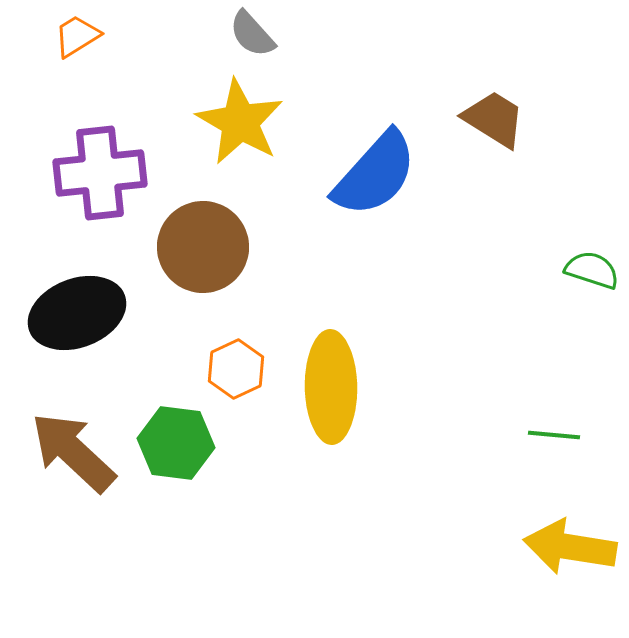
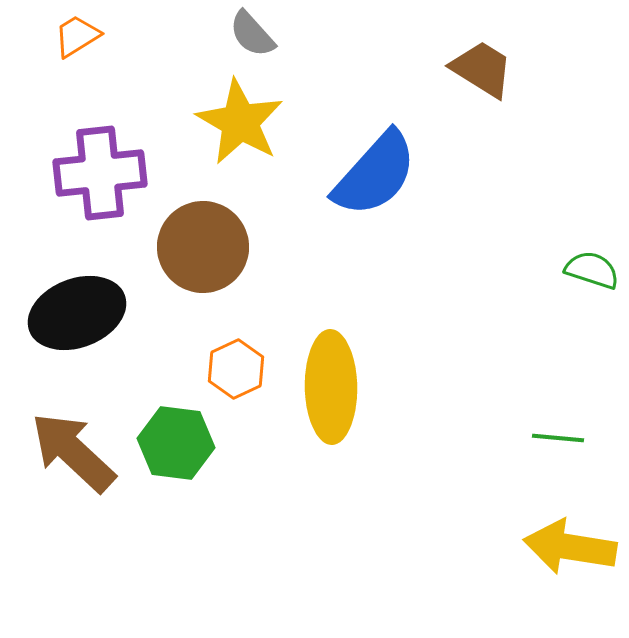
brown trapezoid: moved 12 px left, 50 px up
green line: moved 4 px right, 3 px down
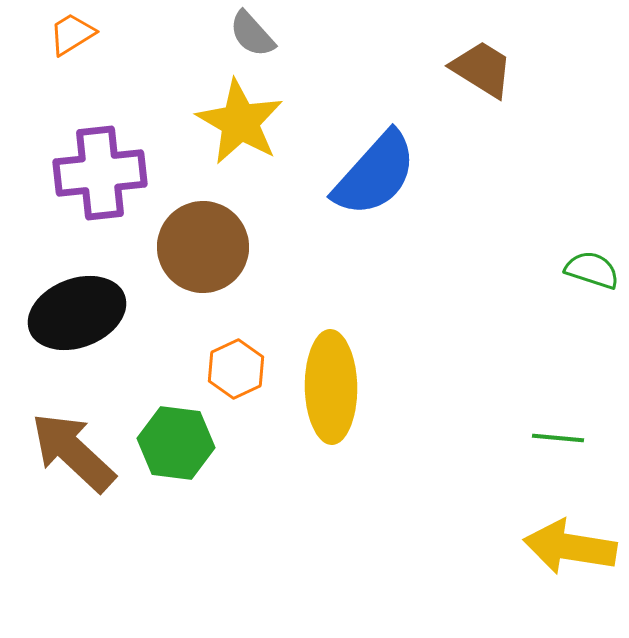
orange trapezoid: moved 5 px left, 2 px up
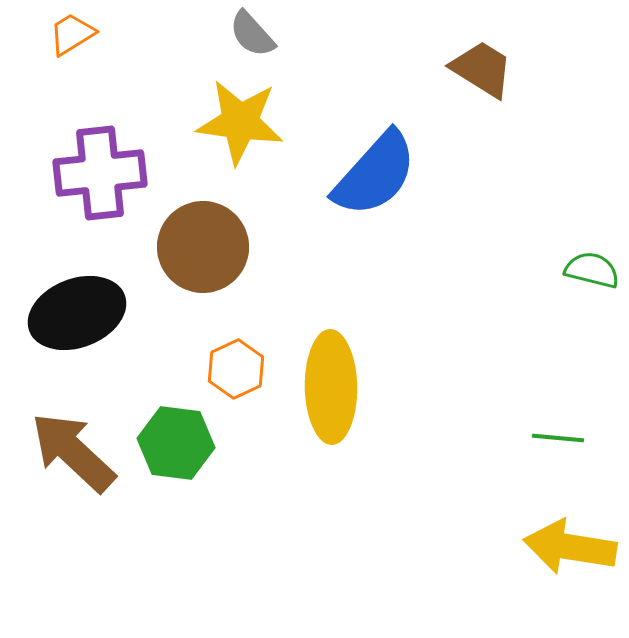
yellow star: rotated 22 degrees counterclockwise
green semicircle: rotated 4 degrees counterclockwise
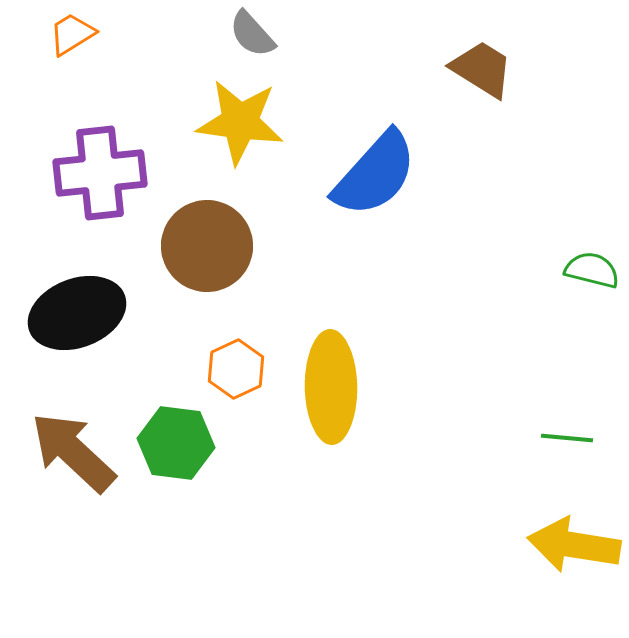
brown circle: moved 4 px right, 1 px up
green line: moved 9 px right
yellow arrow: moved 4 px right, 2 px up
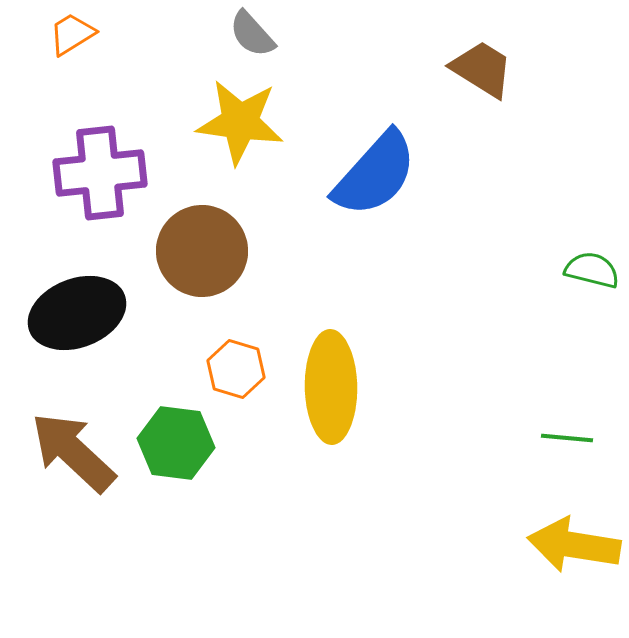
brown circle: moved 5 px left, 5 px down
orange hexagon: rotated 18 degrees counterclockwise
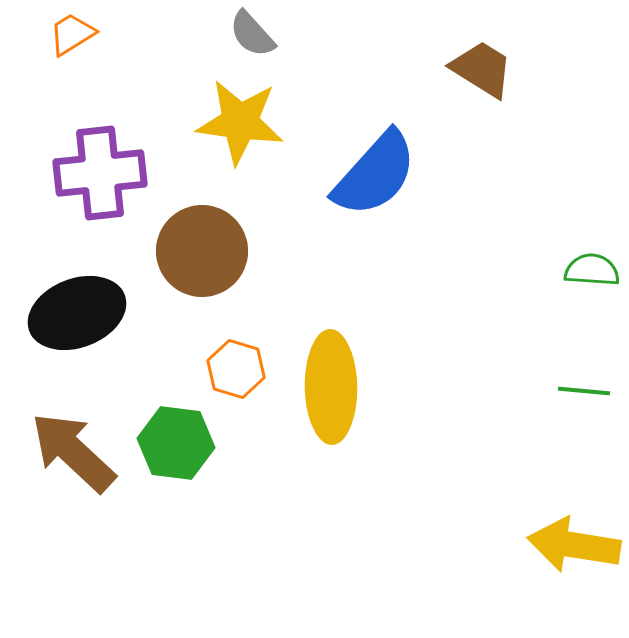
green semicircle: rotated 10 degrees counterclockwise
green line: moved 17 px right, 47 px up
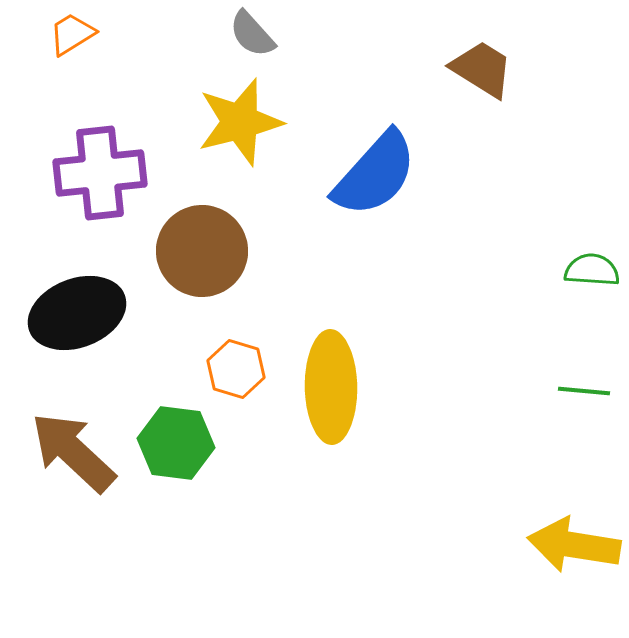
yellow star: rotated 22 degrees counterclockwise
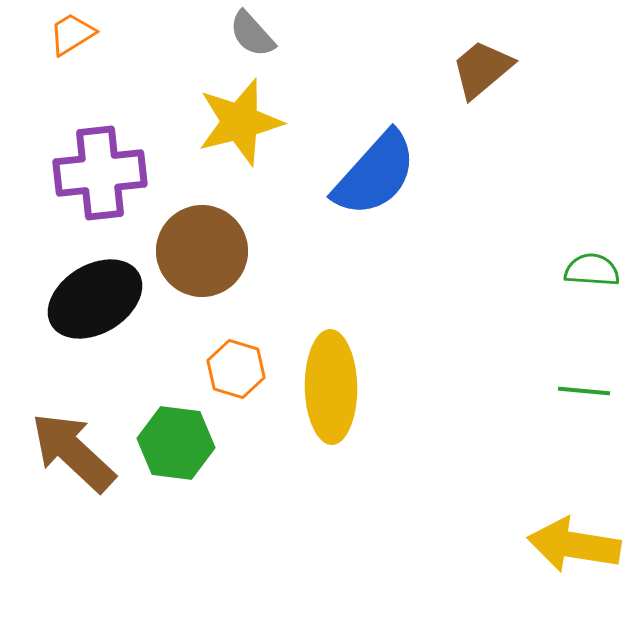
brown trapezoid: rotated 72 degrees counterclockwise
black ellipse: moved 18 px right, 14 px up; rotated 10 degrees counterclockwise
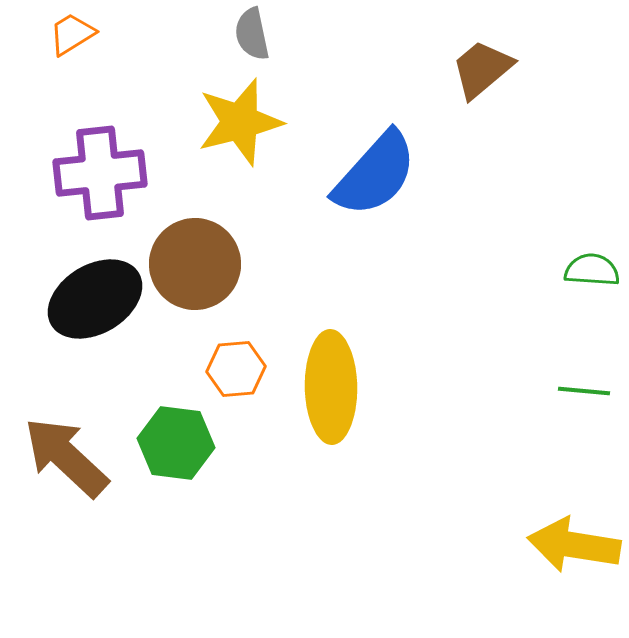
gray semicircle: rotated 30 degrees clockwise
brown circle: moved 7 px left, 13 px down
orange hexagon: rotated 22 degrees counterclockwise
brown arrow: moved 7 px left, 5 px down
